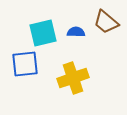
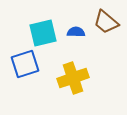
blue square: rotated 12 degrees counterclockwise
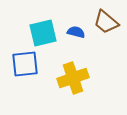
blue semicircle: rotated 12 degrees clockwise
blue square: rotated 12 degrees clockwise
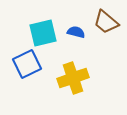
blue square: moved 2 px right; rotated 20 degrees counterclockwise
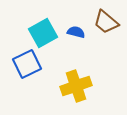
cyan square: rotated 16 degrees counterclockwise
yellow cross: moved 3 px right, 8 px down
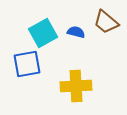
blue square: rotated 16 degrees clockwise
yellow cross: rotated 16 degrees clockwise
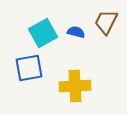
brown trapezoid: rotated 76 degrees clockwise
blue square: moved 2 px right, 4 px down
yellow cross: moved 1 px left
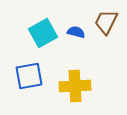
blue square: moved 8 px down
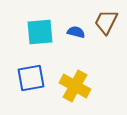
cyan square: moved 3 px left, 1 px up; rotated 24 degrees clockwise
blue square: moved 2 px right, 2 px down
yellow cross: rotated 32 degrees clockwise
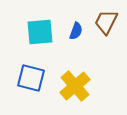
blue semicircle: moved 1 px up; rotated 96 degrees clockwise
blue square: rotated 24 degrees clockwise
yellow cross: rotated 20 degrees clockwise
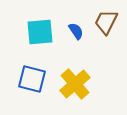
blue semicircle: rotated 54 degrees counterclockwise
blue square: moved 1 px right, 1 px down
yellow cross: moved 2 px up
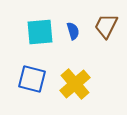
brown trapezoid: moved 4 px down
blue semicircle: moved 3 px left; rotated 18 degrees clockwise
